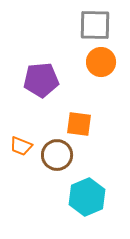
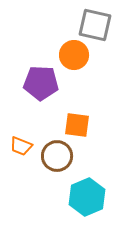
gray square: rotated 12 degrees clockwise
orange circle: moved 27 px left, 7 px up
purple pentagon: moved 3 px down; rotated 8 degrees clockwise
orange square: moved 2 px left, 1 px down
brown circle: moved 1 px down
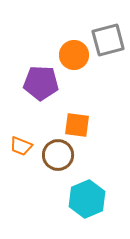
gray square: moved 13 px right, 15 px down; rotated 28 degrees counterclockwise
brown circle: moved 1 px right, 1 px up
cyan hexagon: moved 2 px down
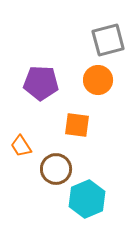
orange circle: moved 24 px right, 25 px down
orange trapezoid: rotated 35 degrees clockwise
brown circle: moved 2 px left, 14 px down
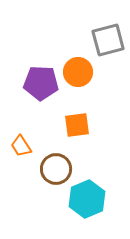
orange circle: moved 20 px left, 8 px up
orange square: rotated 16 degrees counterclockwise
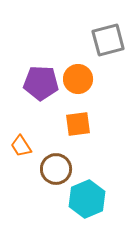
orange circle: moved 7 px down
orange square: moved 1 px right, 1 px up
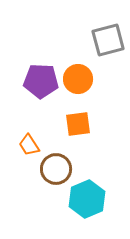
purple pentagon: moved 2 px up
orange trapezoid: moved 8 px right, 1 px up
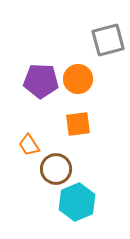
cyan hexagon: moved 10 px left, 3 px down
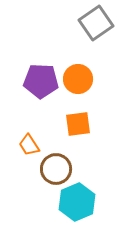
gray square: moved 12 px left, 17 px up; rotated 20 degrees counterclockwise
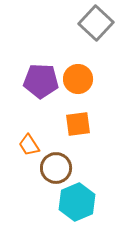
gray square: rotated 12 degrees counterclockwise
brown circle: moved 1 px up
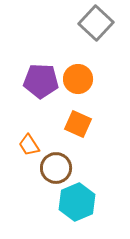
orange square: rotated 32 degrees clockwise
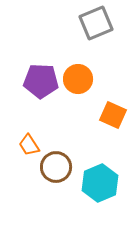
gray square: rotated 24 degrees clockwise
orange square: moved 35 px right, 9 px up
brown circle: moved 1 px up
cyan hexagon: moved 23 px right, 19 px up
